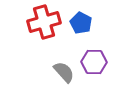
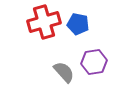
blue pentagon: moved 3 px left, 1 px down; rotated 15 degrees counterclockwise
purple hexagon: rotated 10 degrees counterclockwise
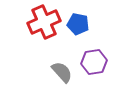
red cross: rotated 8 degrees counterclockwise
gray semicircle: moved 2 px left
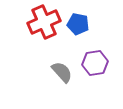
purple hexagon: moved 1 px right, 1 px down
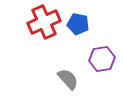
purple hexagon: moved 7 px right, 4 px up
gray semicircle: moved 6 px right, 7 px down
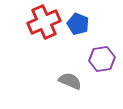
blue pentagon: rotated 10 degrees clockwise
gray semicircle: moved 2 px right, 2 px down; rotated 25 degrees counterclockwise
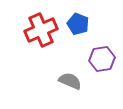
red cross: moved 3 px left, 8 px down
